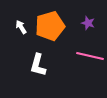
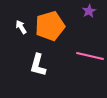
purple star: moved 1 px right, 12 px up; rotated 24 degrees clockwise
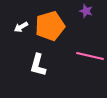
purple star: moved 3 px left; rotated 24 degrees counterclockwise
white arrow: rotated 88 degrees counterclockwise
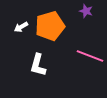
pink line: rotated 8 degrees clockwise
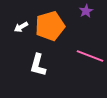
purple star: rotated 24 degrees clockwise
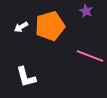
purple star: rotated 16 degrees counterclockwise
white L-shape: moved 12 px left, 12 px down; rotated 30 degrees counterclockwise
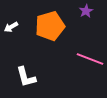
purple star: rotated 16 degrees clockwise
white arrow: moved 10 px left
pink line: moved 3 px down
